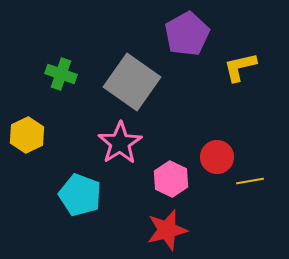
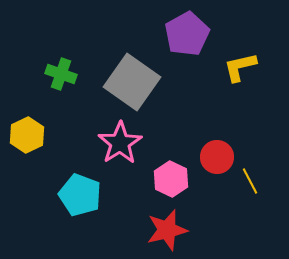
yellow line: rotated 72 degrees clockwise
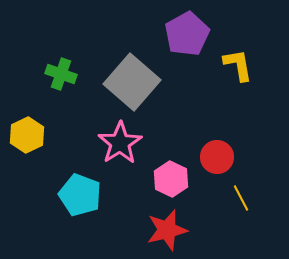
yellow L-shape: moved 2 px left, 2 px up; rotated 93 degrees clockwise
gray square: rotated 6 degrees clockwise
yellow line: moved 9 px left, 17 px down
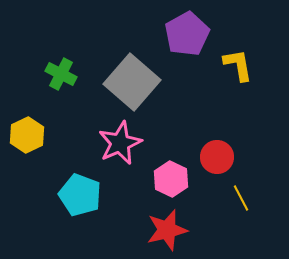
green cross: rotated 8 degrees clockwise
pink star: rotated 9 degrees clockwise
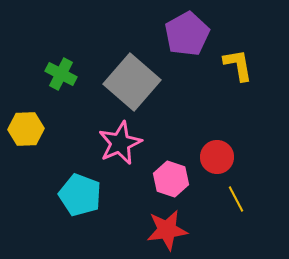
yellow hexagon: moved 1 px left, 6 px up; rotated 24 degrees clockwise
pink hexagon: rotated 8 degrees counterclockwise
yellow line: moved 5 px left, 1 px down
red star: rotated 6 degrees clockwise
